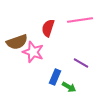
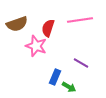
brown semicircle: moved 18 px up
pink star: moved 3 px right, 6 px up
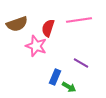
pink line: moved 1 px left
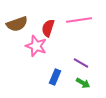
green arrow: moved 14 px right, 4 px up
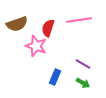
purple line: moved 2 px right, 1 px down
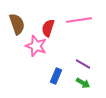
brown semicircle: rotated 90 degrees counterclockwise
blue rectangle: moved 1 px right, 1 px up
